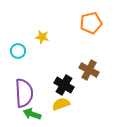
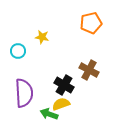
green arrow: moved 17 px right
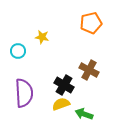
green arrow: moved 35 px right
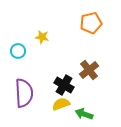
brown cross: rotated 24 degrees clockwise
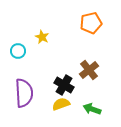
yellow star: rotated 16 degrees clockwise
green arrow: moved 8 px right, 5 px up
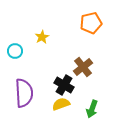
yellow star: rotated 16 degrees clockwise
cyan circle: moved 3 px left
brown cross: moved 6 px left, 3 px up
green arrow: rotated 90 degrees counterclockwise
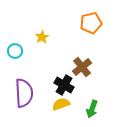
brown cross: moved 1 px left
